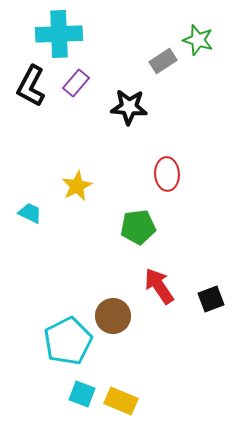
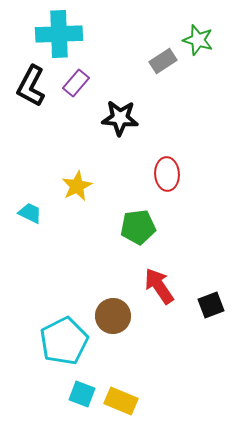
black star: moved 9 px left, 11 px down
black square: moved 6 px down
cyan pentagon: moved 4 px left
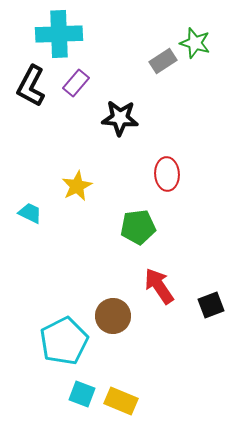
green star: moved 3 px left, 3 px down
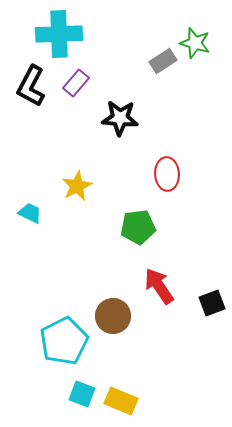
black square: moved 1 px right, 2 px up
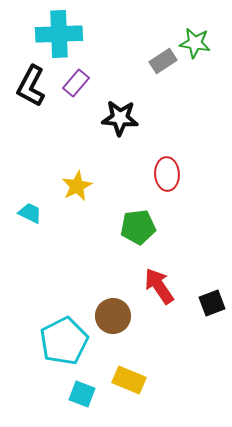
green star: rotated 8 degrees counterclockwise
yellow rectangle: moved 8 px right, 21 px up
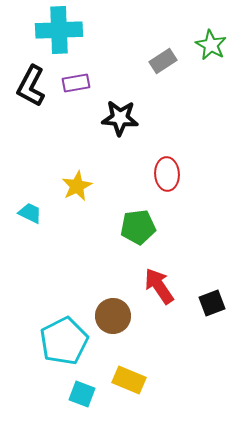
cyan cross: moved 4 px up
green star: moved 16 px right, 2 px down; rotated 20 degrees clockwise
purple rectangle: rotated 40 degrees clockwise
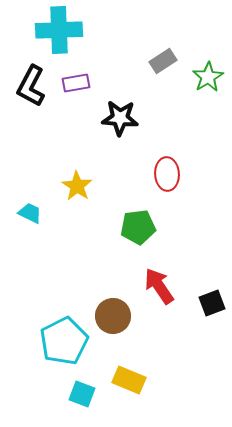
green star: moved 3 px left, 32 px down; rotated 12 degrees clockwise
yellow star: rotated 12 degrees counterclockwise
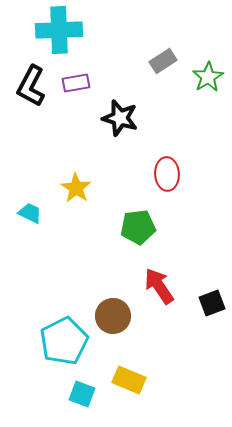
black star: rotated 12 degrees clockwise
yellow star: moved 1 px left, 2 px down
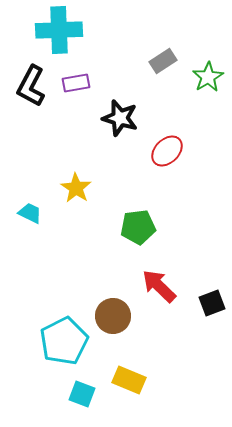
red ellipse: moved 23 px up; rotated 48 degrees clockwise
red arrow: rotated 12 degrees counterclockwise
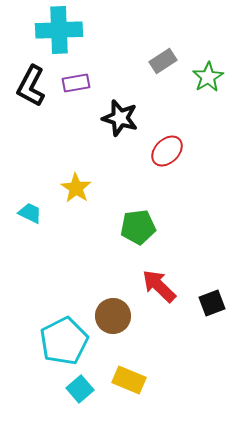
cyan square: moved 2 px left, 5 px up; rotated 28 degrees clockwise
